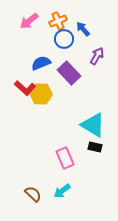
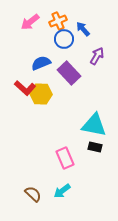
pink arrow: moved 1 px right, 1 px down
cyan triangle: moved 1 px right; rotated 20 degrees counterclockwise
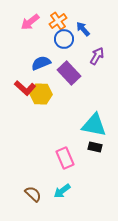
orange cross: rotated 12 degrees counterclockwise
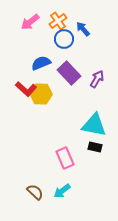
purple arrow: moved 23 px down
red L-shape: moved 1 px right, 1 px down
brown semicircle: moved 2 px right, 2 px up
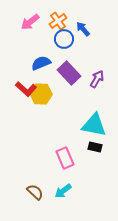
cyan arrow: moved 1 px right
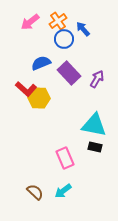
yellow hexagon: moved 2 px left, 4 px down
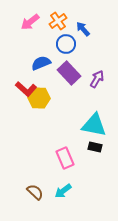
blue circle: moved 2 px right, 5 px down
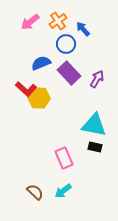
pink rectangle: moved 1 px left
